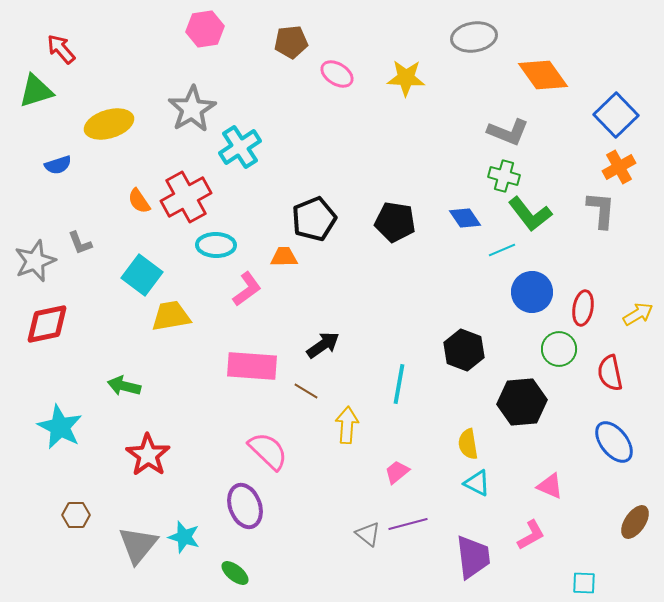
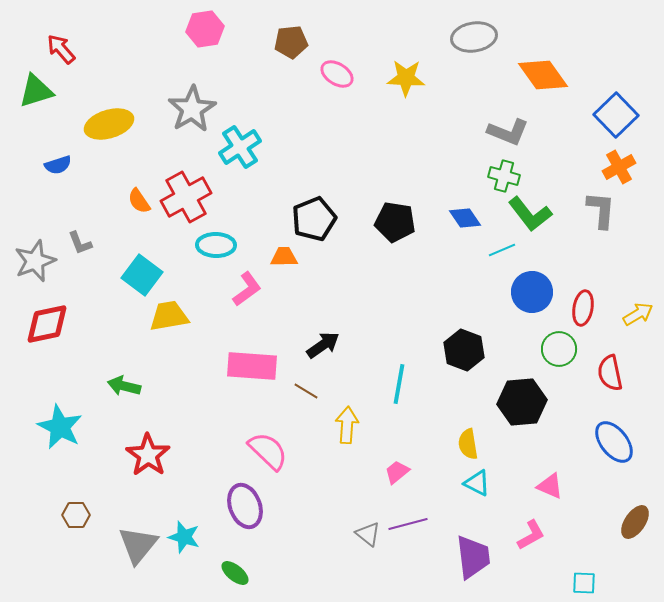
yellow trapezoid at (171, 316): moved 2 px left
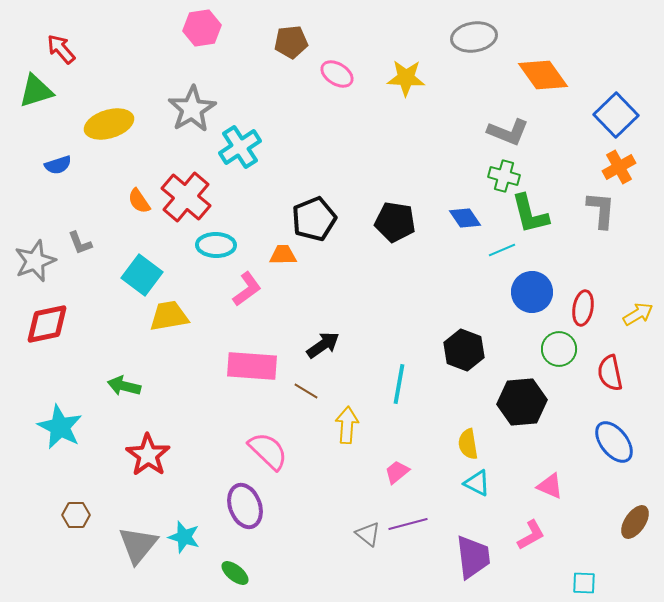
pink hexagon at (205, 29): moved 3 px left, 1 px up
red cross at (186, 197): rotated 21 degrees counterclockwise
green L-shape at (530, 214): rotated 24 degrees clockwise
orange trapezoid at (284, 257): moved 1 px left, 2 px up
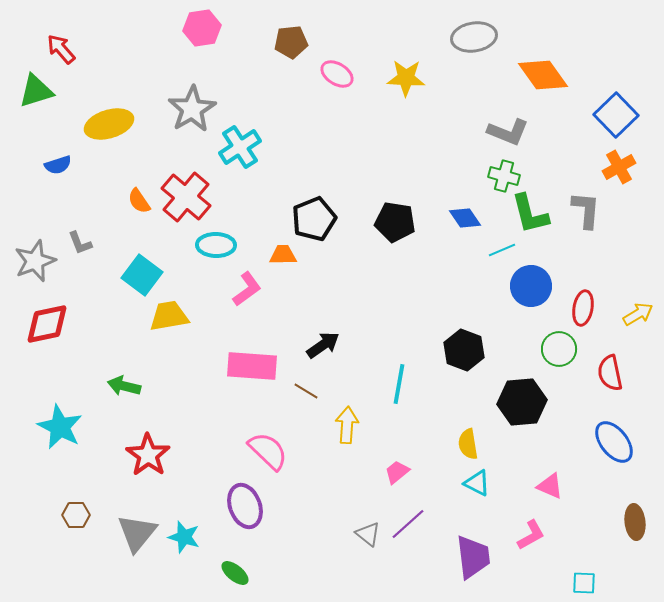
gray L-shape at (601, 210): moved 15 px left
blue circle at (532, 292): moved 1 px left, 6 px up
brown ellipse at (635, 522): rotated 40 degrees counterclockwise
purple line at (408, 524): rotated 27 degrees counterclockwise
gray triangle at (138, 545): moved 1 px left, 12 px up
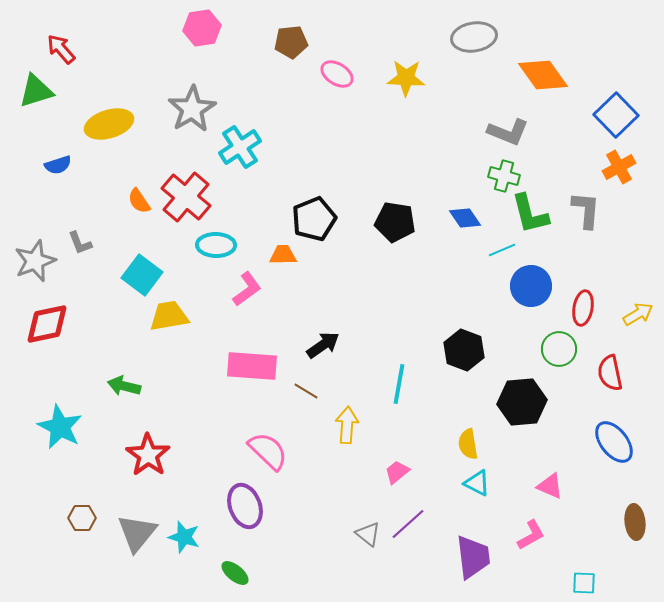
brown hexagon at (76, 515): moved 6 px right, 3 px down
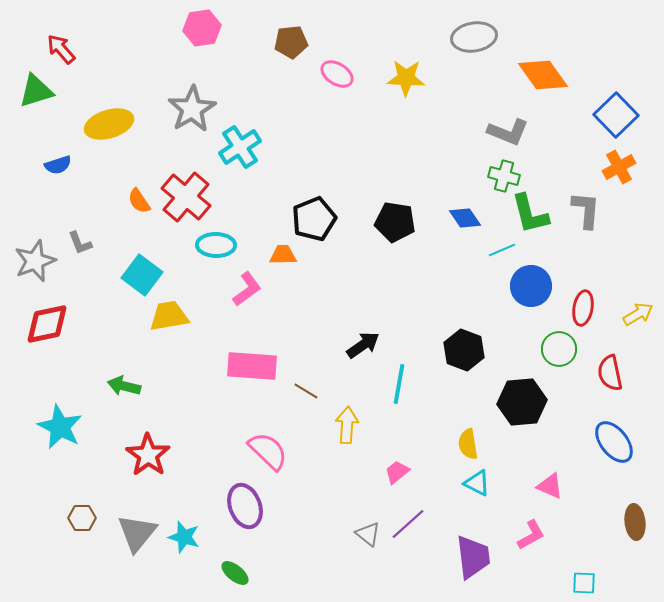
black arrow at (323, 345): moved 40 px right
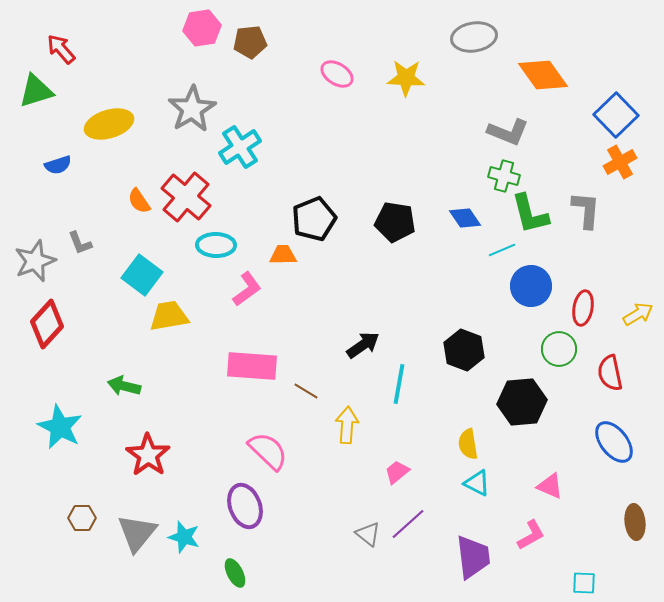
brown pentagon at (291, 42): moved 41 px left
orange cross at (619, 167): moved 1 px right, 5 px up
red diamond at (47, 324): rotated 36 degrees counterclockwise
green ellipse at (235, 573): rotated 24 degrees clockwise
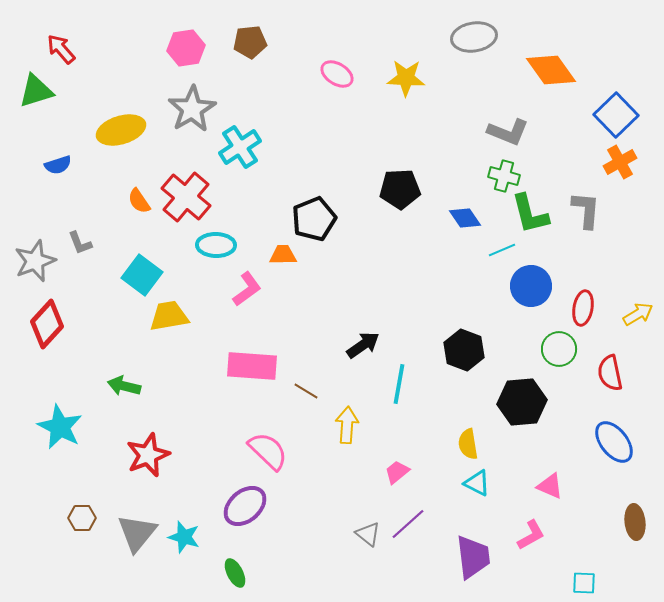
pink hexagon at (202, 28): moved 16 px left, 20 px down
orange diamond at (543, 75): moved 8 px right, 5 px up
yellow ellipse at (109, 124): moved 12 px right, 6 px down
black pentagon at (395, 222): moved 5 px right, 33 px up; rotated 12 degrees counterclockwise
red star at (148, 455): rotated 15 degrees clockwise
purple ellipse at (245, 506): rotated 69 degrees clockwise
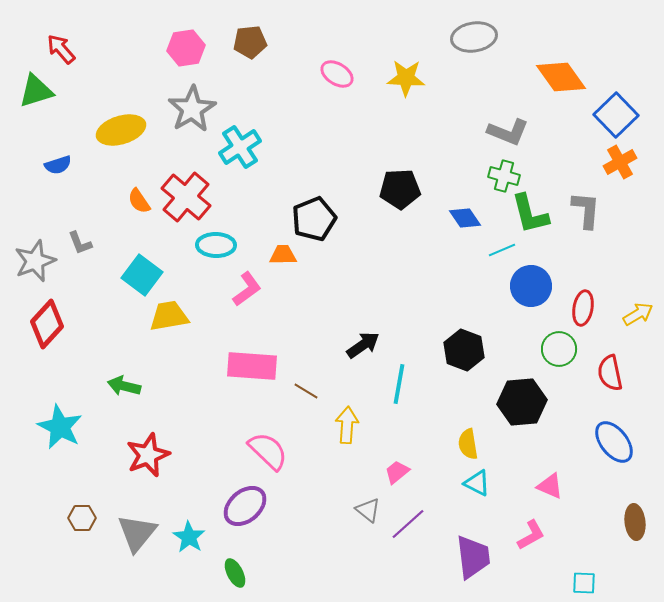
orange diamond at (551, 70): moved 10 px right, 7 px down
gray triangle at (368, 534): moved 24 px up
cyan star at (184, 537): moved 5 px right; rotated 16 degrees clockwise
